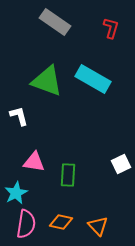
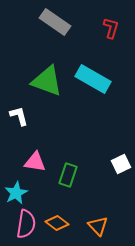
pink triangle: moved 1 px right
green rectangle: rotated 15 degrees clockwise
orange diamond: moved 4 px left, 1 px down; rotated 25 degrees clockwise
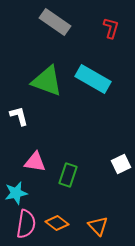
cyan star: rotated 15 degrees clockwise
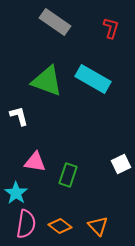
cyan star: rotated 25 degrees counterclockwise
orange diamond: moved 3 px right, 3 px down
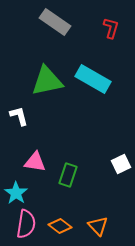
green triangle: rotated 32 degrees counterclockwise
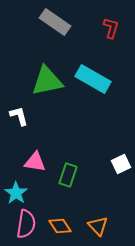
orange diamond: rotated 20 degrees clockwise
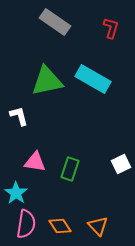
green rectangle: moved 2 px right, 6 px up
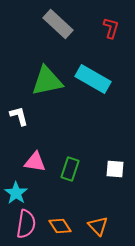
gray rectangle: moved 3 px right, 2 px down; rotated 8 degrees clockwise
white square: moved 6 px left, 5 px down; rotated 30 degrees clockwise
